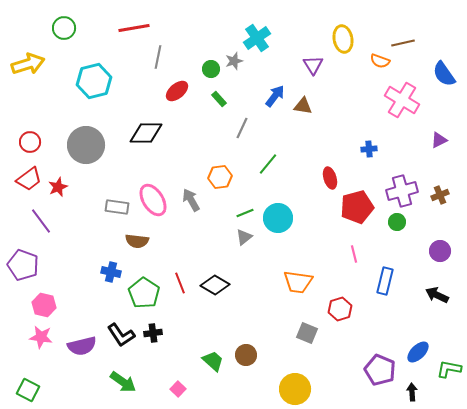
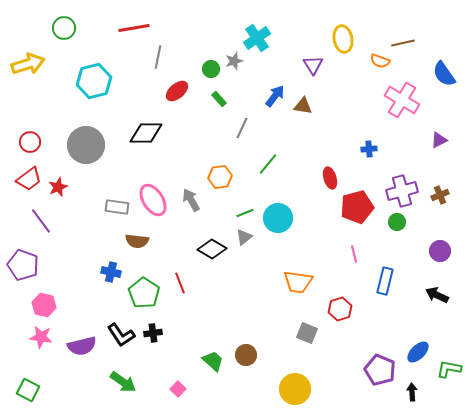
black diamond at (215, 285): moved 3 px left, 36 px up
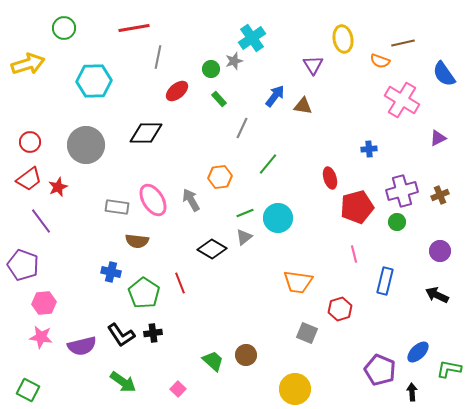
cyan cross at (257, 38): moved 5 px left
cyan hexagon at (94, 81): rotated 12 degrees clockwise
purple triangle at (439, 140): moved 1 px left, 2 px up
pink hexagon at (44, 305): moved 2 px up; rotated 20 degrees counterclockwise
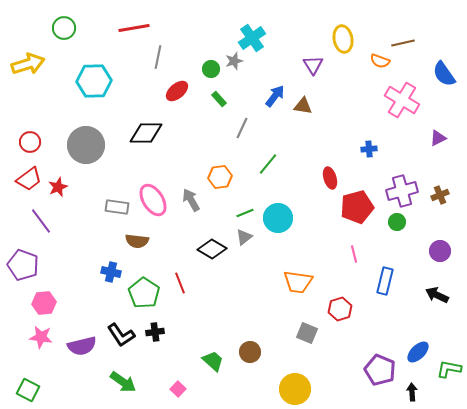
black cross at (153, 333): moved 2 px right, 1 px up
brown circle at (246, 355): moved 4 px right, 3 px up
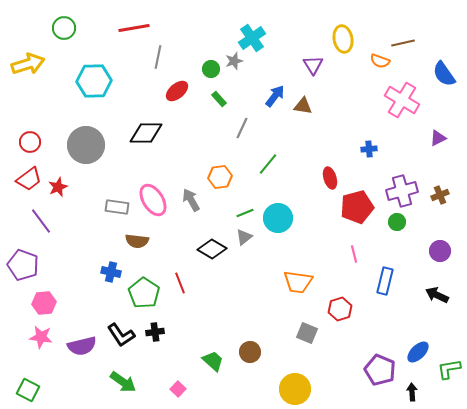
green L-shape at (449, 369): rotated 20 degrees counterclockwise
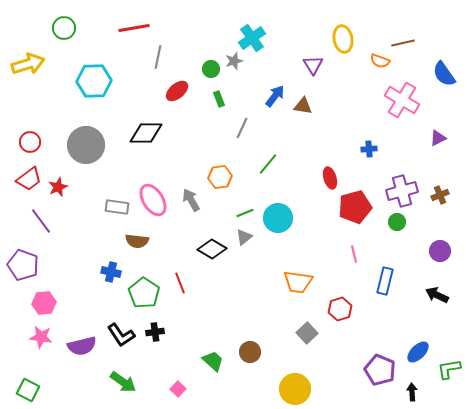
green rectangle at (219, 99): rotated 21 degrees clockwise
red pentagon at (357, 207): moved 2 px left
gray square at (307, 333): rotated 25 degrees clockwise
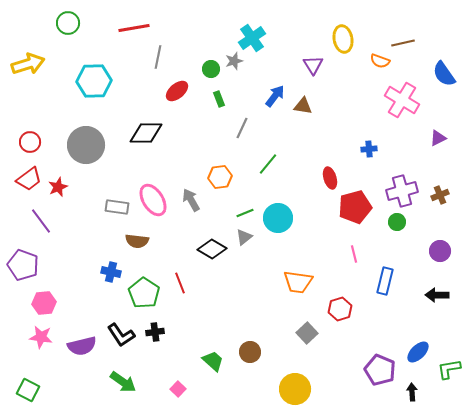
green circle at (64, 28): moved 4 px right, 5 px up
black arrow at (437, 295): rotated 25 degrees counterclockwise
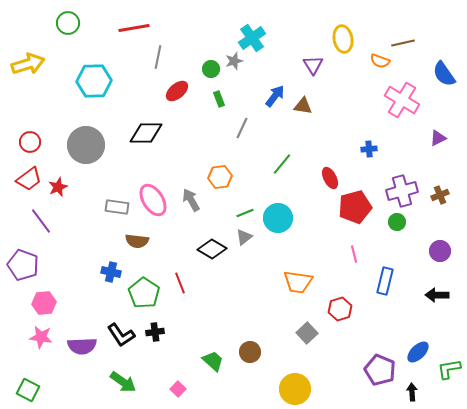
green line at (268, 164): moved 14 px right
red ellipse at (330, 178): rotated 10 degrees counterclockwise
purple semicircle at (82, 346): rotated 12 degrees clockwise
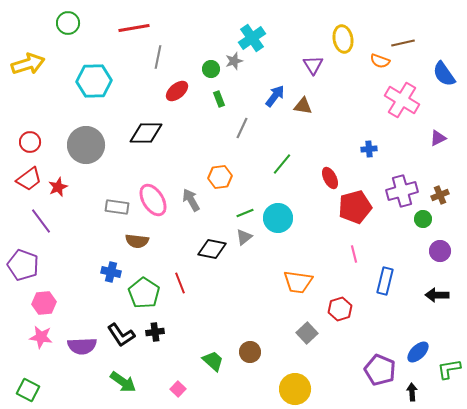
green circle at (397, 222): moved 26 px right, 3 px up
black diamond at (212, 249): rotated 20 degrees counterclockwise
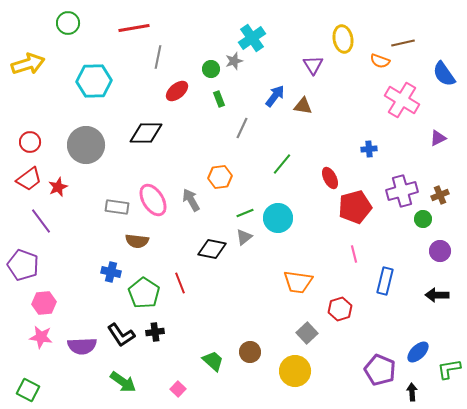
yellow circle at (295, 389): moved 18 px up
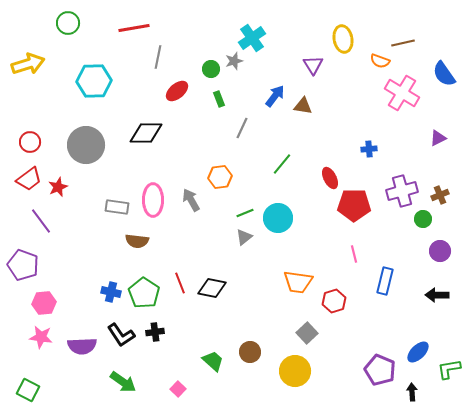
pink cross at (402, 100): moved 7 px up
pink ellipse at (153, 200): rotated 32 degrees clockwise
red pentagon at (355, 207): moved 1 px left, 2 px up; rotated 16 degrees clockwise
black diamond at (212, 249): moved 39 px down
blue cross at (111, 272): moved 20 px down
red hexagon at (340, 309): moved 6 px left, 8 px up
